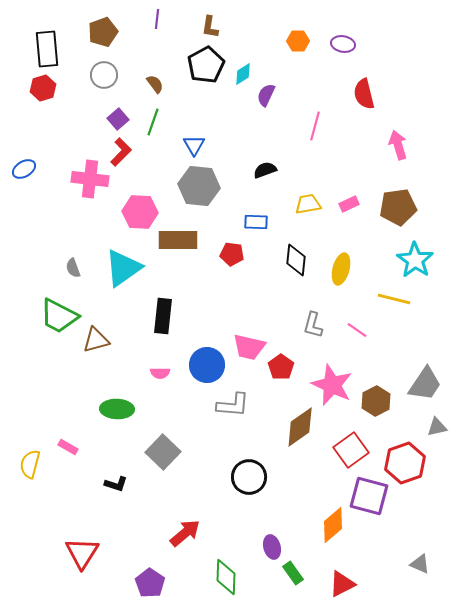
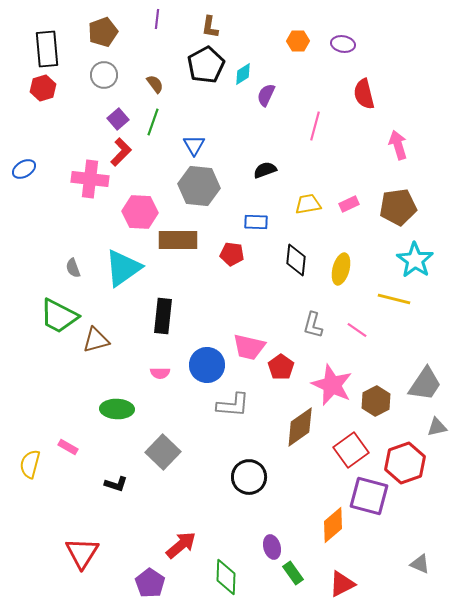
red arrow at (185, 533): moved 4 px left, 12 px down
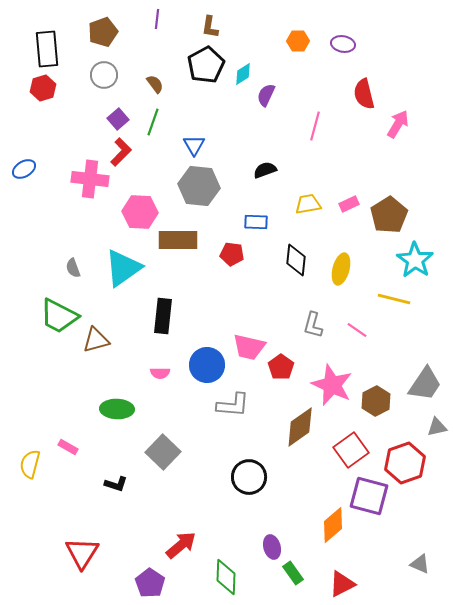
pink arrow at (398, 145): moved 21 px up; rotated 48 degrees clockwise
brown pentagon at (398, 207): moved 9 px left, 8 px down; rotated 24 degrees counterclockwise
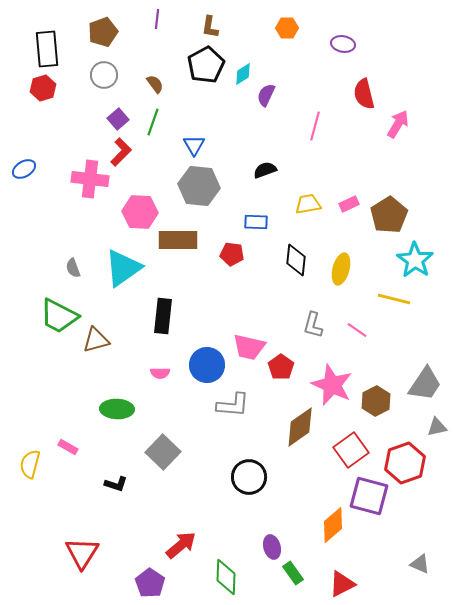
orange hexagon at (298, 41): moved 11 px left, 13 px up
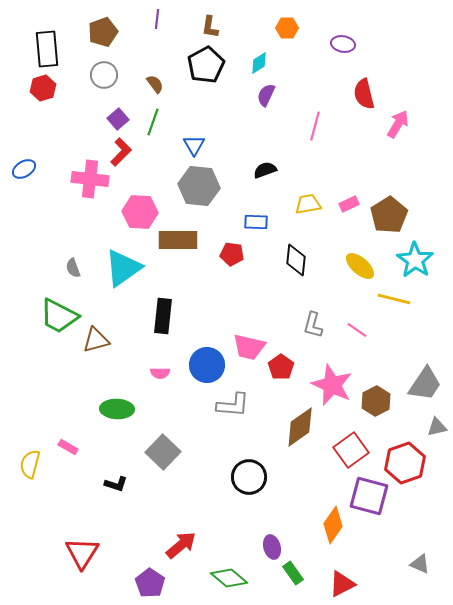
cyan diamond at (243, 74): moved 16 px right, 11 px up
yellow ellipse at (341, 269): moved 19 px right, 3 px up; rotated 64 degrees counterclockwise
orange diamond at (333, 525): rotated 15 degrees counterclockwise
green diamond at (226, 577): moved 3 px right, 1 px down; rotated 51 degrees counterclockwise
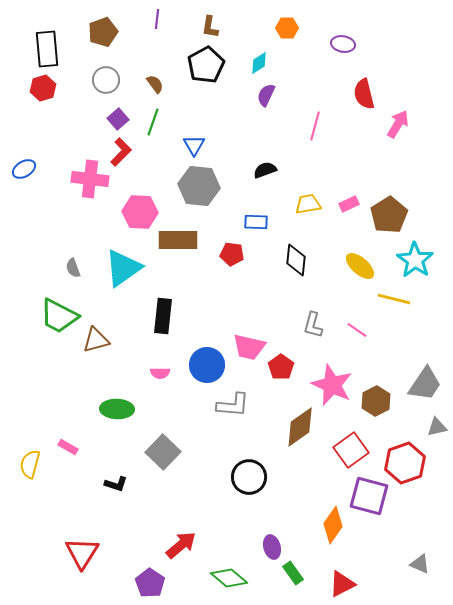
gray circle at (104, 75): moved 2 px right, 5 px down
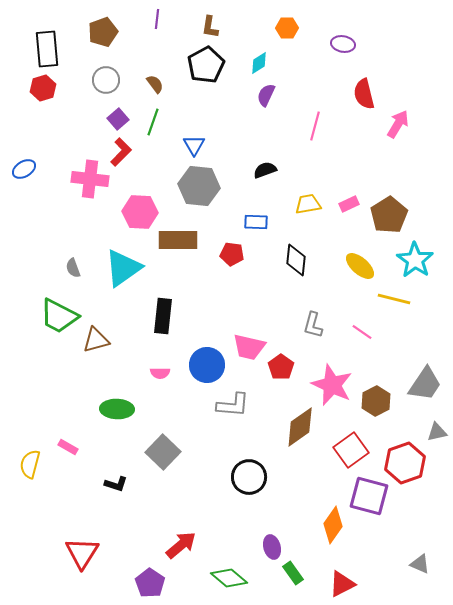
pink line at (357, 330): moved 5 px right, 2 px down
gray triangle at (437, 427): moved 5 px down
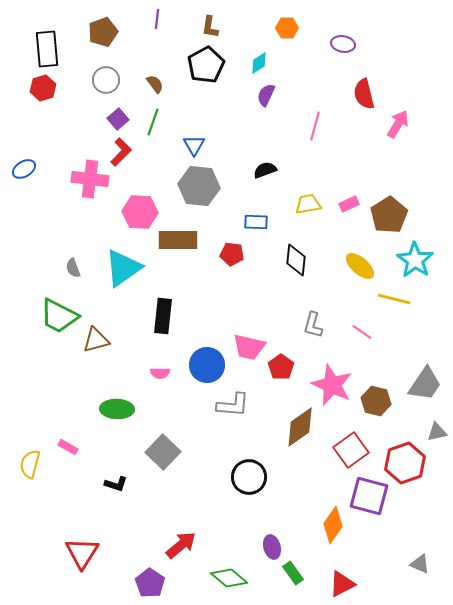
brown hexagon at (376, 401): rotated 20 degrees counterclockwise
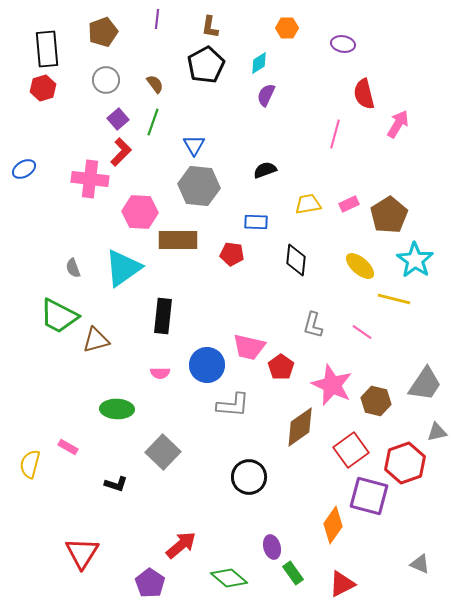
pink line at (315, 126): moved 20 px right, 8 px down
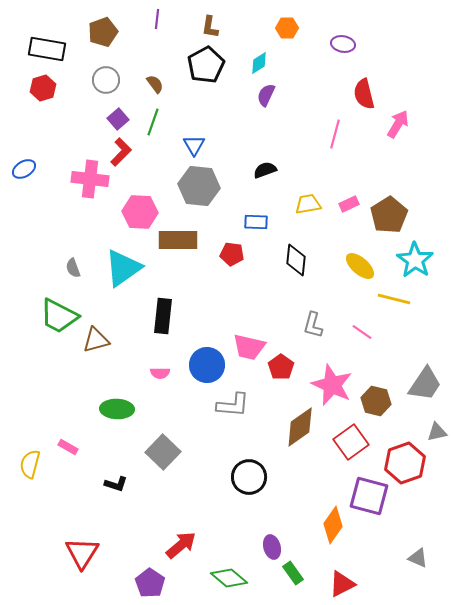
black rectangle at (47, 49): rotated 75 degrees counterclockwise
red square at (351, 450): moved 8 px up
gray triangle at (420, 564): moved 2 px left, 6 px up
